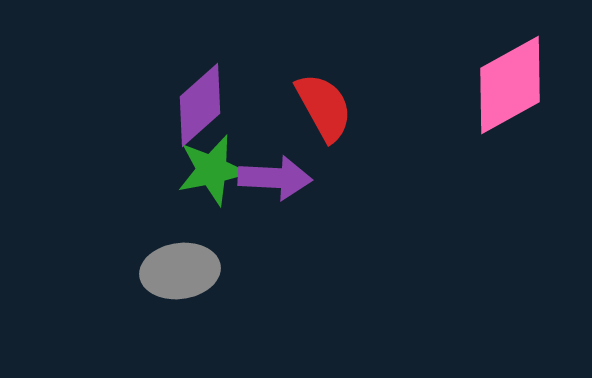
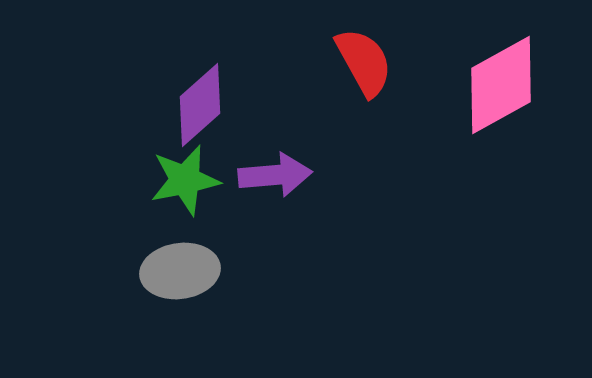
pink diamond: moved 9 px left
red semicircle: moved 40 px right, 45 px up
green star: moved 27 px left, 10 px down
purple arrow: moved 3 px up; rotated 8 degrees counterclockwise
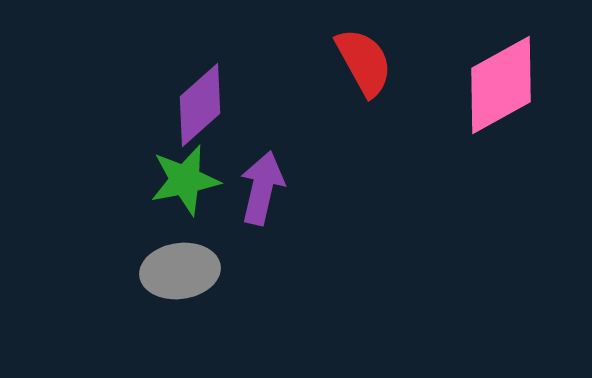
purple arrow: moved 13 px left, 13 px down; rotated 72 degrees counterclockwise
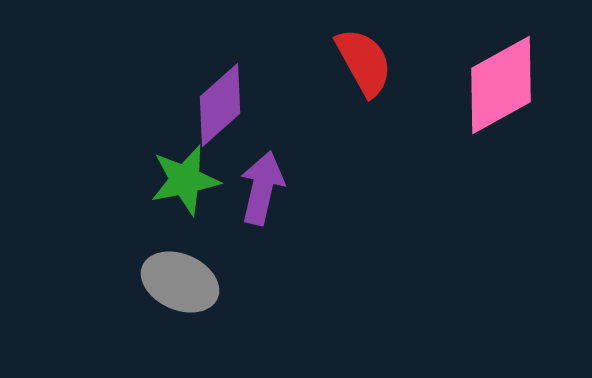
purple diamond: moved 20 px right
gray ellipse: moved 11 px down; rotated 32 degrees clockwise
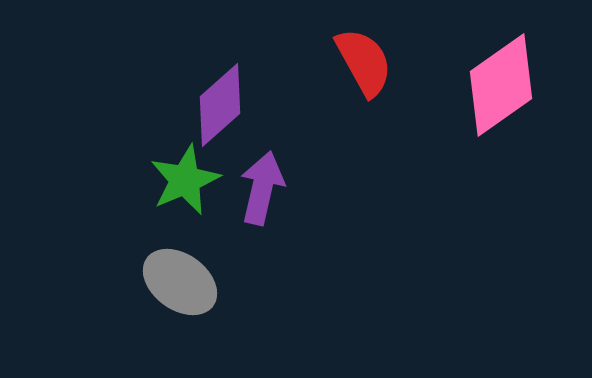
pink diamond: rotated 6 degrees counterclockwise
green star: rotated 12 degrees counterclockwise
gray ellipse: rotated 12 degrees clockwise
